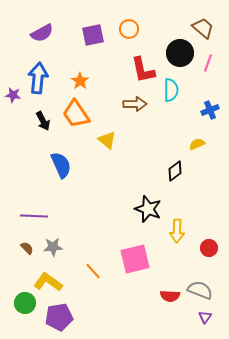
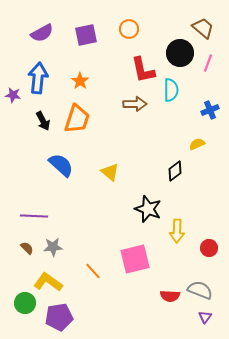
purple square: moved 7 px left
orange trapezoid: moved 1 px right, 5 px down; rotated 128 degrees counterclockwise
yellow triangle: moved 3 px right, 32 px down
blue semicircle: rotated 24 degrees counterclockwise
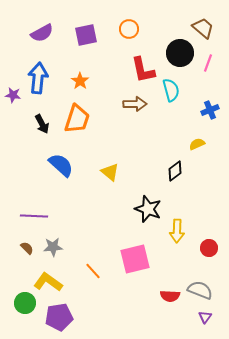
cyan semicircle: rotated 15 degrees counterclockwise
black arrow: moved 1 px left, 3 px down
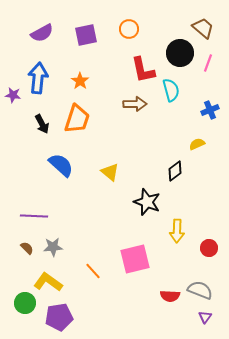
black star: moved 1 px left, 7 px up
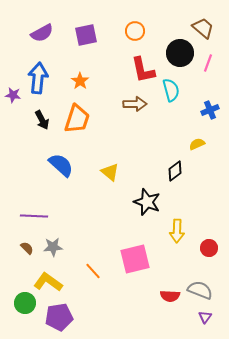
orange circle: moved 6 px right, 2 px down
black arrow: moved 4 px up
